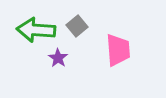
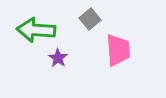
gray square: moved 13 px right, 7 px up
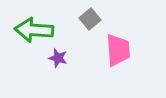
green arrow: moved 2 px left
purple star: rotated 18 degrees counterclockwise
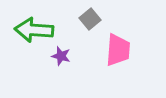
pink trapezoid: rotated 8 degrees clockwise
purple star: moved 3 px right, 2 px up
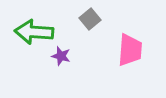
green arrow: moved 2 px down
pink trapezoid: moved 12 px right
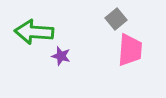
gray square: moved 26 px right
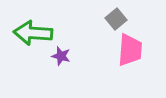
green arrow: moved 1 px left, 1 px down
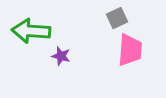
gray square: moved 1 px right, 1 px up; rotated 15 degrees clockwise
green arrow: moved 2 px left, 2 px up
